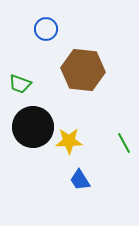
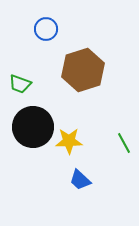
brown hexagon: rotated 24 degrees counterclockwise
blue trapezoid: rotated 15 degrees counterclockwise
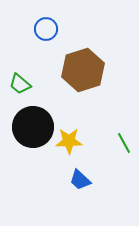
green trapezoid: rotated 20 degrees clockwise
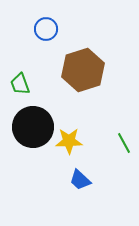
green trapezoid: rotated 30 degrees clockwise
